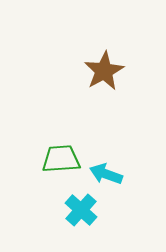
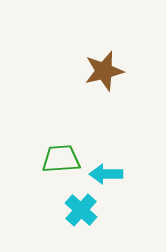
brown star: rotated 15 degrees clockwise
cyan arrow: rotated 20 degrees counterclockwise
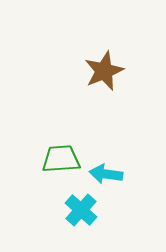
brown star: rotated 9 degrees counterclockwise
cyan arrow: rotated 8 degrees clockwise
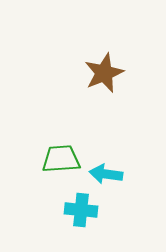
brown star: moved 2 px down
cyan cross: rotated 36 degrees counterclockwise
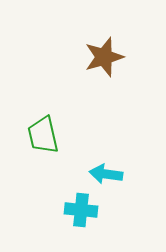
brown star: moved 16 px up; rotated 6 degrees clockwise
green trapezoid: moved 18 px left, 24 px up; rotated 99 degrees counterclockwise
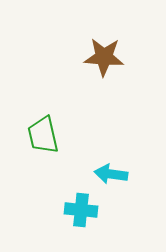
brown star: rotated 21 degrees clockwise
cyan arrow: moved 5 px right
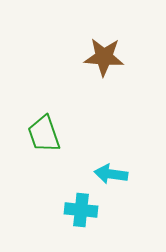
green trapezoid: moved 1 px right, 1 px up; rotated 6 degrees counterclockwise
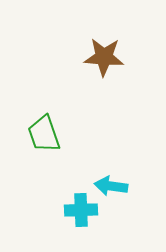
cyan arrow: moved 12 px down
cyan cross: rotated 8 degrees counterclockwise
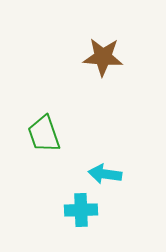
brown star: moved 1 px left
cyan arrow: moved 6 px left, 12 px up
